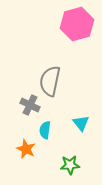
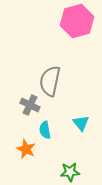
pink hexagon: moved 3 px up
cyan semicircle: rotated 18 degrees counterclockwise
green star: moved 7 px down
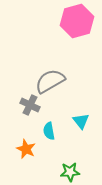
gray semicircle: rotated 48 degrees clockwise
cyan triangle: moved 2 px up
cyan semicircle: moved 4 px right, 1 px down
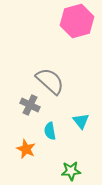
gray semicircle: rotated 72 degrees clockwise
cyan semicircle: moved 1 px right
green star: moved 1 px right, 1 px up
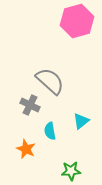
cyan triangle: rotated 30 degrees clockwise
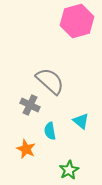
cyan triangle: rotated 42 degrees counterclockwise
green star: moved 2 px left, 1 px up; rotated 24 degrees counterclockwise
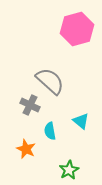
pink hexagon: moved 8 px down
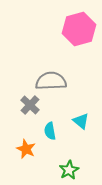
pink hexagon: moved 2 px right
gray semicircle: moved 1 px right; rotated 44 degrees counterclockwise
gray cross: rotated 18 degrees clockwise
